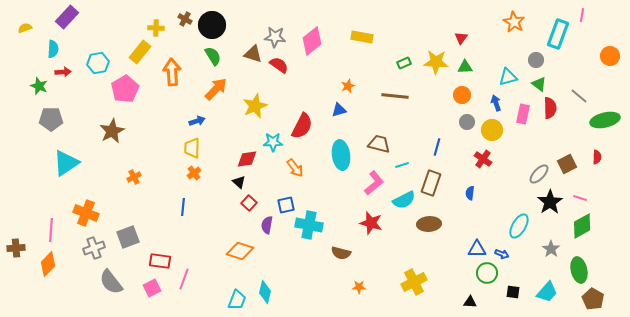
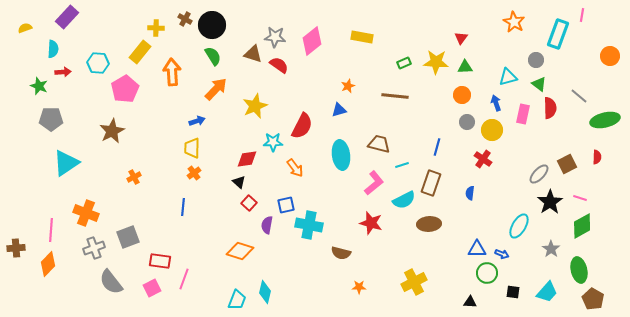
cyan hexagon at (98, 63): rotated 15 degrees clockwise
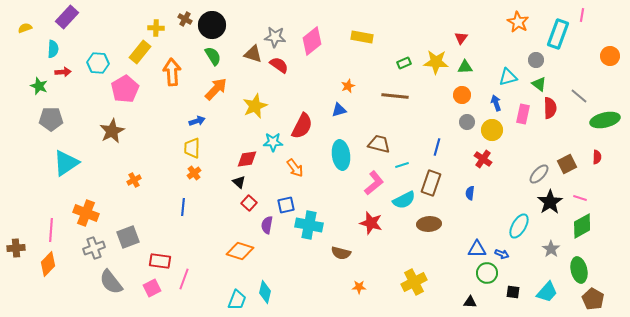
orange star at (514, 22): moved 4 px right
orange cross at (134, 177): moved 3 px down
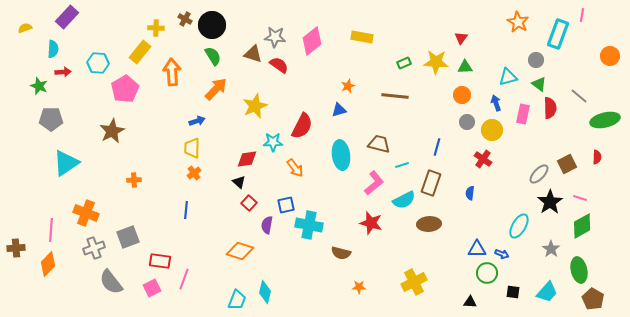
orange cross at (134, 180): rotated 24 degrees clockwise
blue line at (183, 207): moved 3 px right, 3 px down
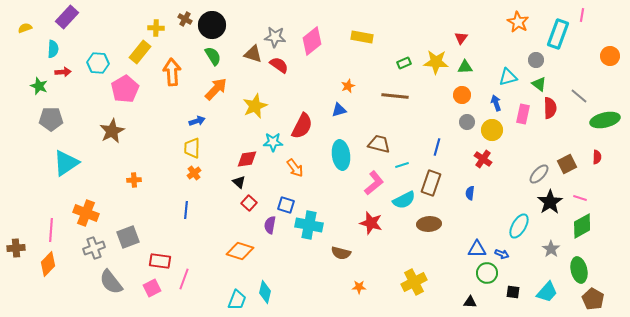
blue square at (286, 205): rotated 30 degrees clockwise
purple semicircle at (267, 225): moved 3 px right
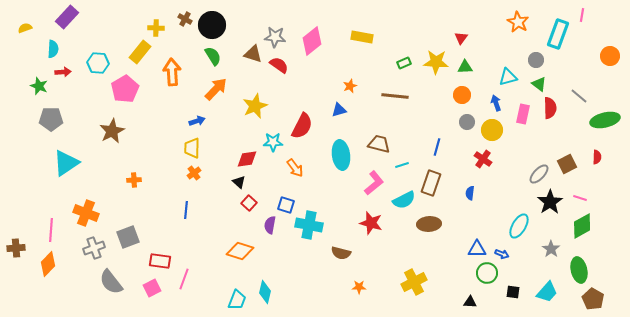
orange star at (348, 86): moved 2 px right
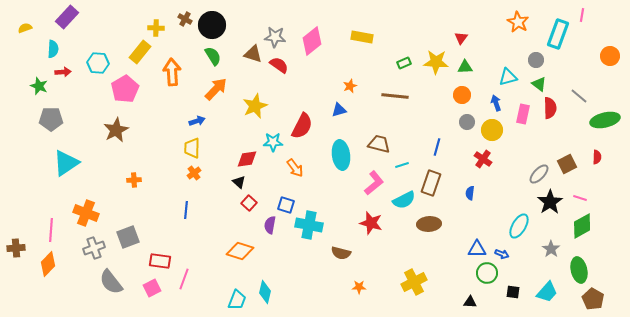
brown star at (112, 131): moved 4 px right, 1 px up
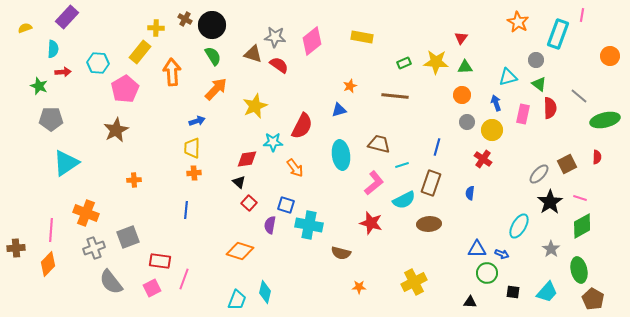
orange cross at (194, 173): rotated 32 degrees clockwise
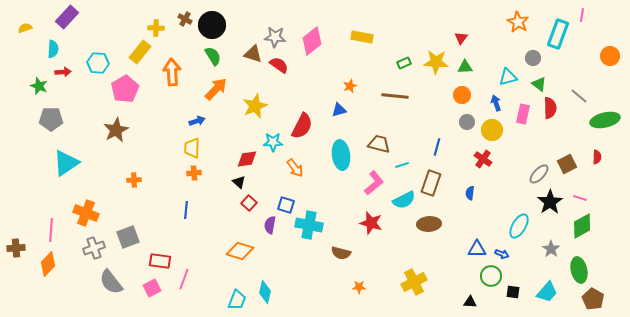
gray circle at (536, 60): moved 3 px left, 2 px up
green circle at (487, 273): moved 4 px right, 3 px down
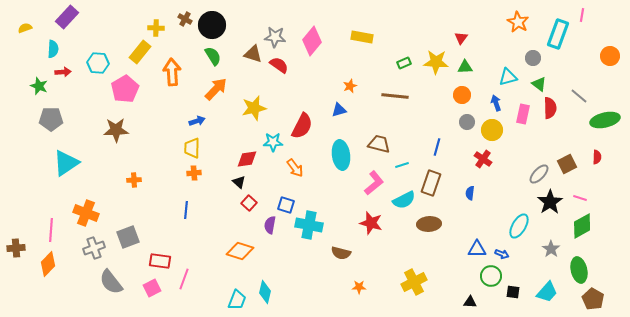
pink diamond at (312, 41): rotated 12 degrees counterclockwise
yellow star at (255, 106): moved 1 px left, 2 px down; rotated 10 degrees clockwise
brown star at (116, 130): rotated 25 degrees clockwise
